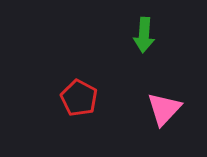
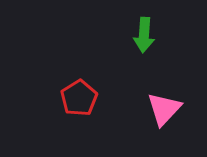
red pentagon: rotated 12 degrees clockwise
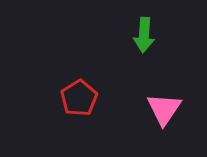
pink triangle: rotated 9 degrees counterclockwise
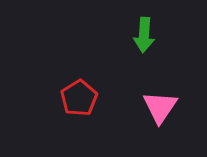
pink triangle: moved 4 px left, 2 px up
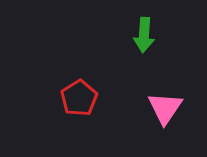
pink triangle: moved 5 px right, 1 px down
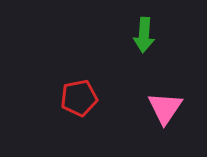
red pentagon: rotated 21 degrees clockwise
